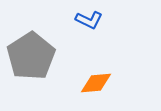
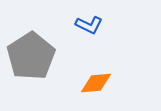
blue L-shape: moved 5 px down
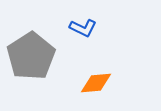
blue L-shape: moved 6 px left, 3 px down
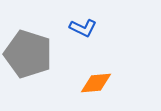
gray pentagon: moved 3 px left, 2 px up; rotated 21 degrees counterclockwise
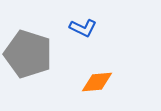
orange diamond: moved 1 px right, 1 px up
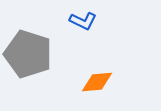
blue L-shape: moved 7 px up
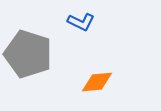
blue L-shape: moved 2 px left, 1 px down
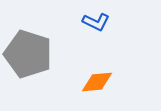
blue L-shape: moved 15 px right
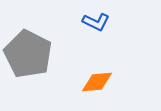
gray pentagon: rotated 9 degrees clockwise
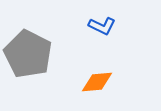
blue L-shape: moved 6 px right, 4 px down
